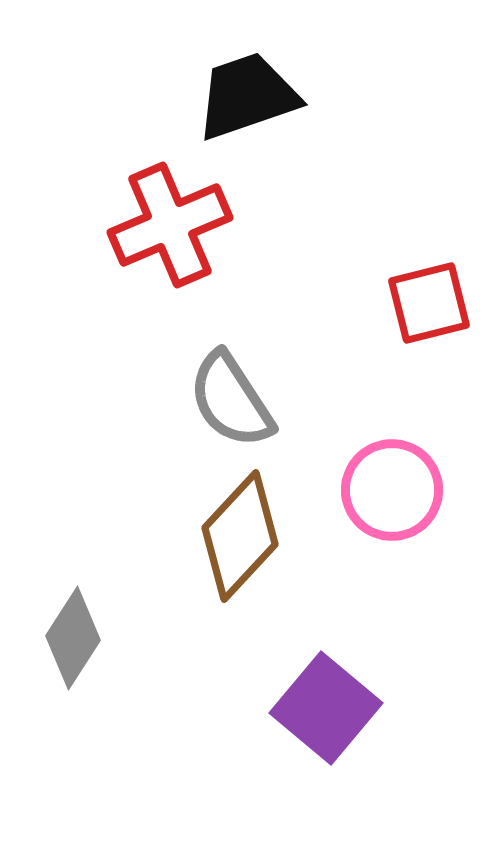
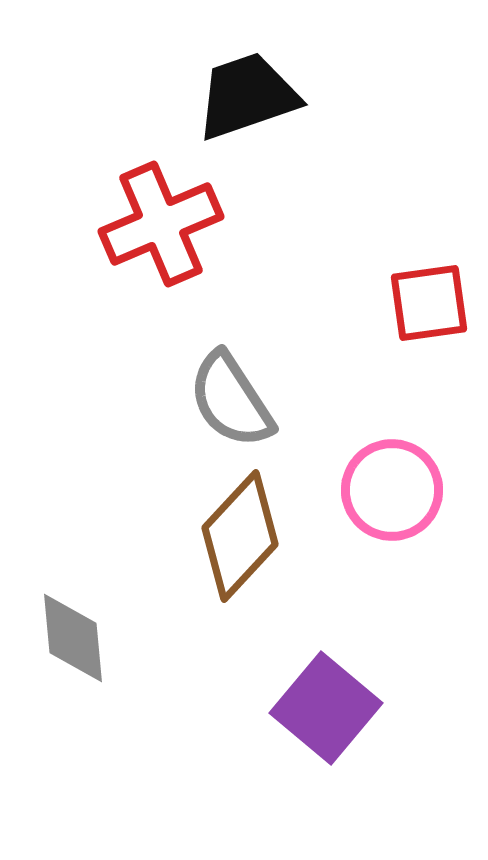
red cross: moved 9 px left, 1 px up
red square: rotated 6 degrees clockwise
gray diamond: rotated 38 degrees counterclockwise
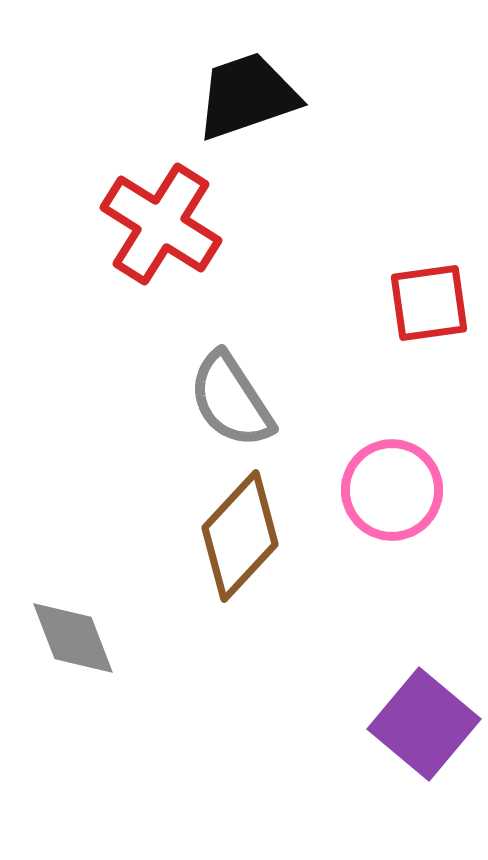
red cross: rotated 35 degrees counterclockwise
gray diamond: rotated 16 degrees counterclockwise
purple square: moved 98 px right, 16 px down
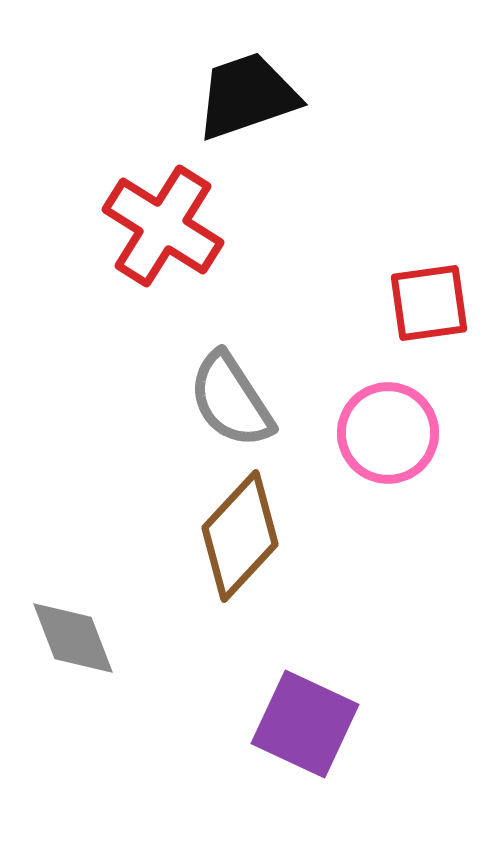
red cross: moved 2 px right, 2 px down
pink circle: moved 4 px left, 57 px up
purple square: moved 119 px left; rotated 15 degrees counterclockwise
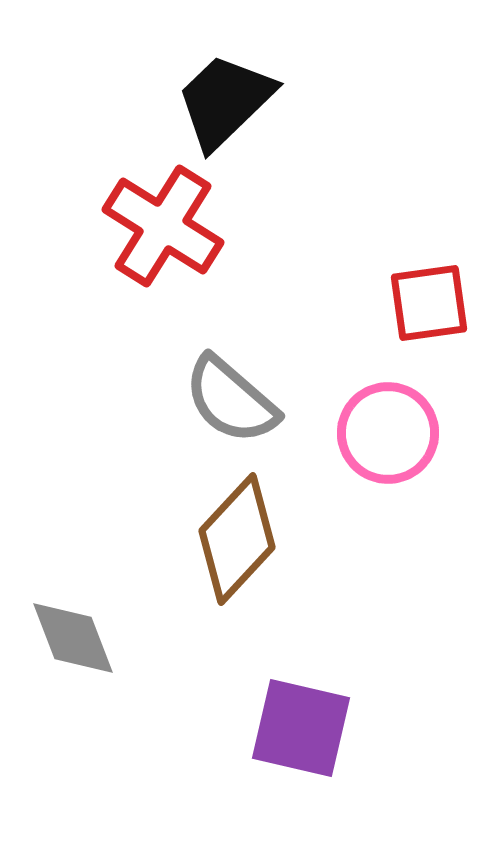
black trapezoid: moved 22 px left, 5 px down; rotated 25 degrees counterclockwise
gray semicircle: rotated 16 degrees counterclockwise
brown diamond: moved 3 px left, 3 px down
purple square: moved 4 px left, 4 px down; rotated 12 degrees counterclockwise
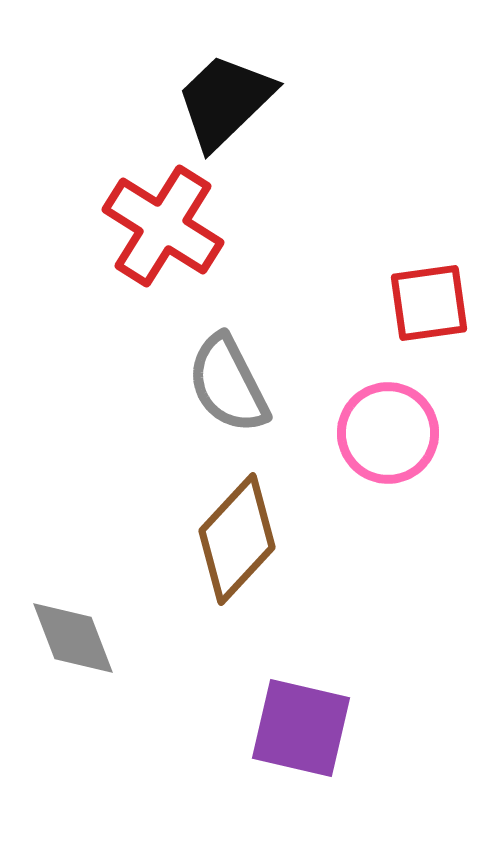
gray semicircle: moved 3 px left, 16 px up; rotated 22 degrees clockwise
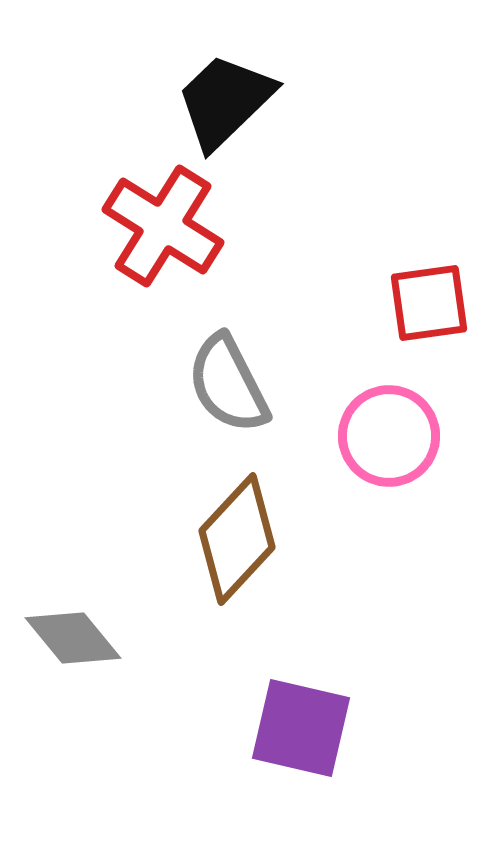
pink circle: moved 1 px right, 3 px down
gray diamond: rotated 18 degrees counterclockwise
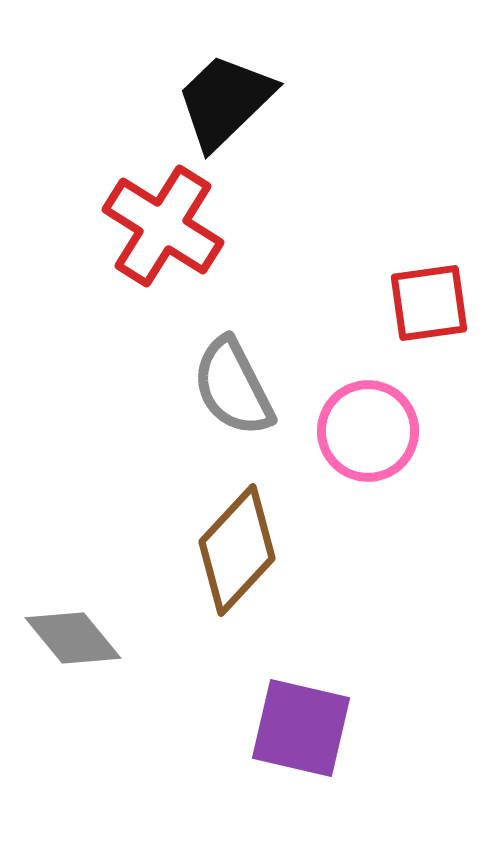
gray semicircle: moved 5 px right, 3 px down
pink circle: moved 21 px left, 5 px up
brown diamond: moved 11 px down
